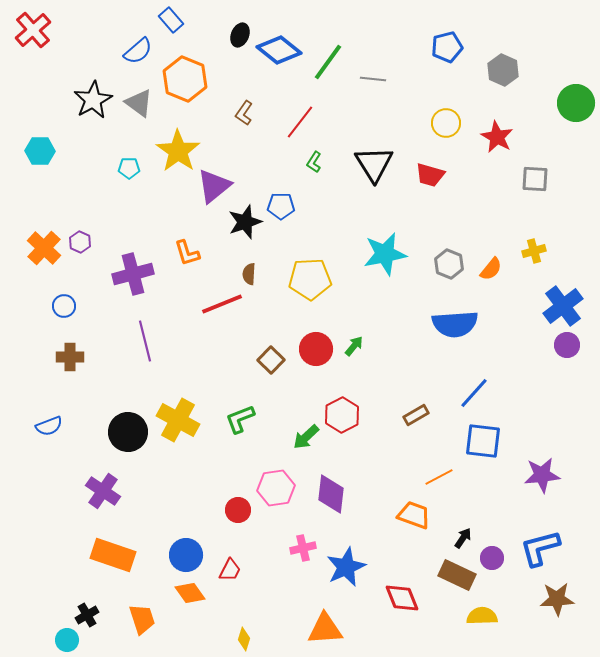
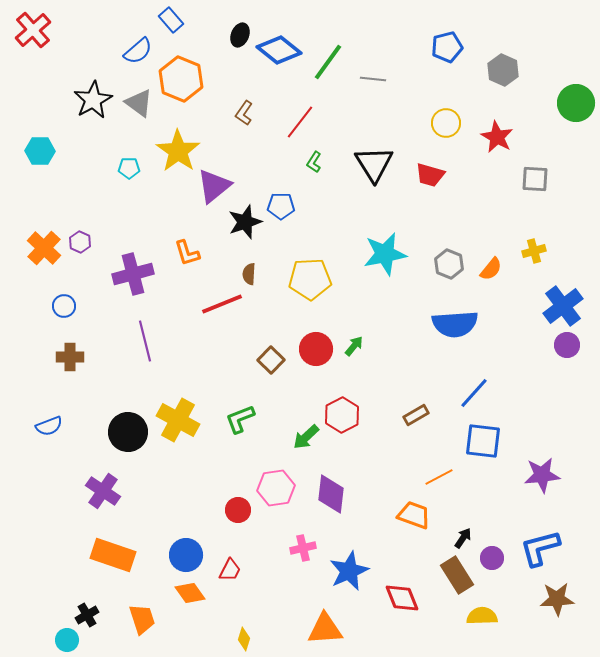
orange hexagon at (185, 79): moved 4 px left
blue star at (346, 567): moved 3 px right, 4 px down
brown rectangle at (457, 575): rotated 33 degrees clockwise
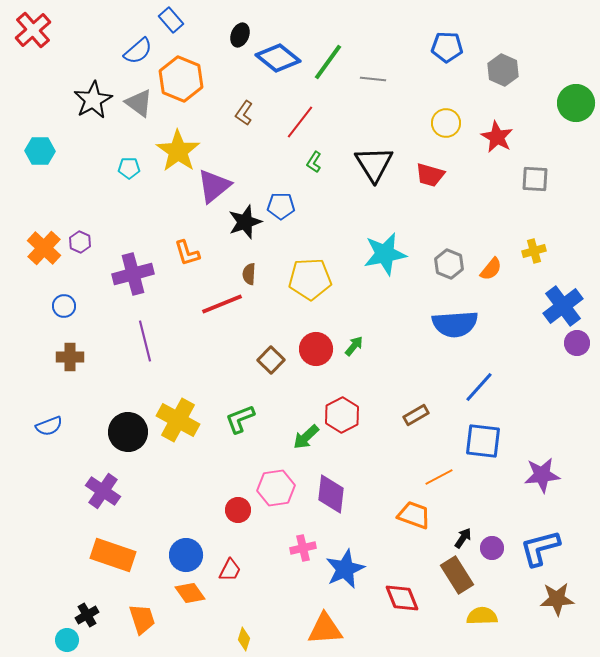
blue pentagon at (447, 47): rotated 16 degrees clockwise
blue diamond at (279, 50): moved 1 px left, 8 px down
purple circle at (567, 345): moved 10 px right, 2 px up
blue line at (474, 393): moved 5 px right, 6 px up
purple circle at (492, 558): moved 10 px up
blue star at (349, 571): moved 4 px left, 2 px up
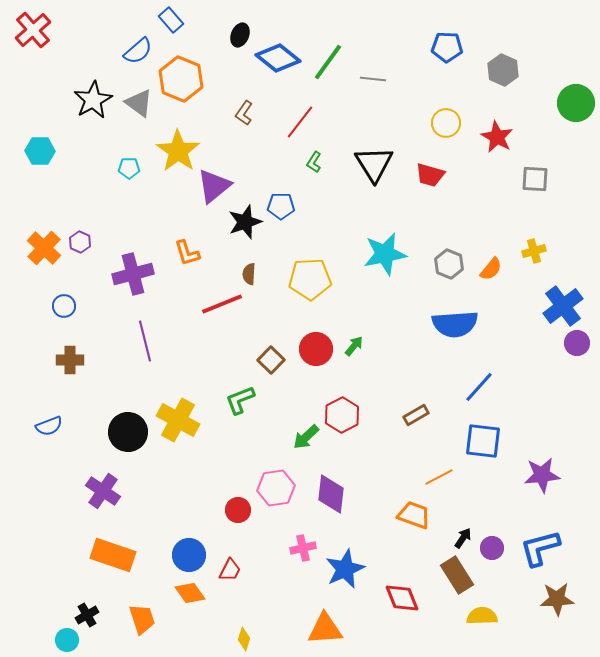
brown cross at (70, 357): moved 3 px down
green L-shape at (240, 419): moved 19 px up
blue circle at (186, 555): moved 3 px right
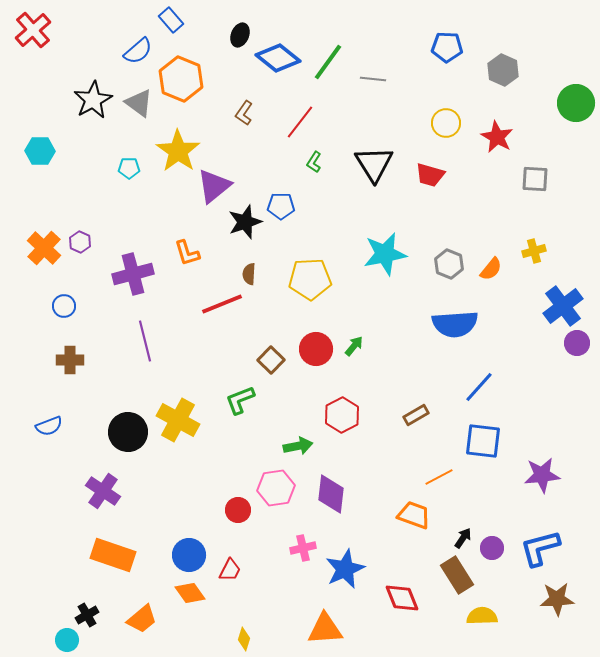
green arrow at (306, 437): moved 8 px left, 9 px down; rotated 148 degrees counterclockwise
orange trapezoid at (142, 619): rotated 68 degrees clockwise
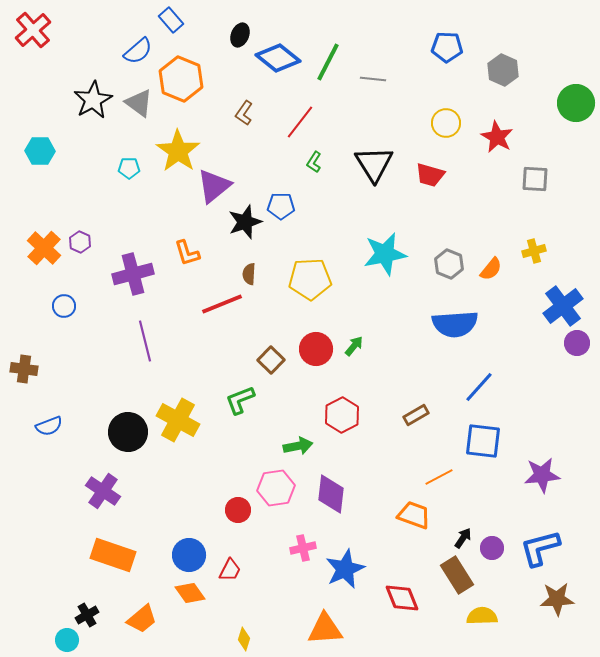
green line at (328, 62): rotated 9 degrees counterclockwise
brown cross at (70, 360): moved 46 px left, 9 px down; rotated 8 degrees clockwise
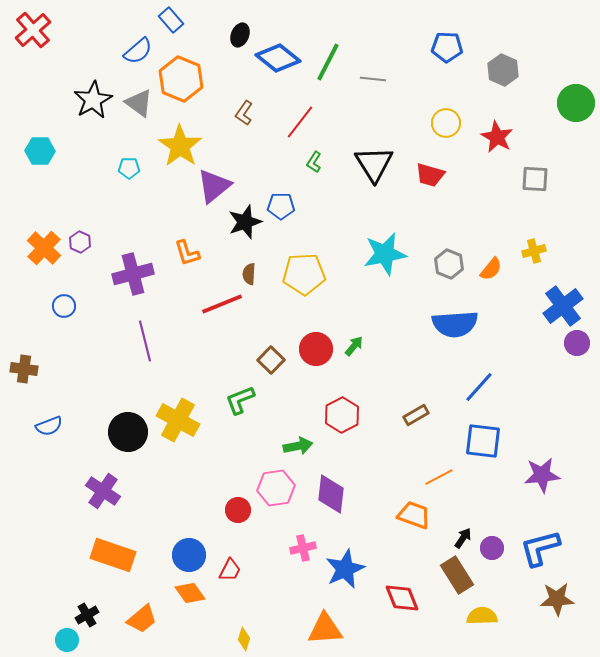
yellow star at (178, 151): moved 2 px right, 5 px up
yellow pentagon at (310, 279): moved 6 px left, 5 px up
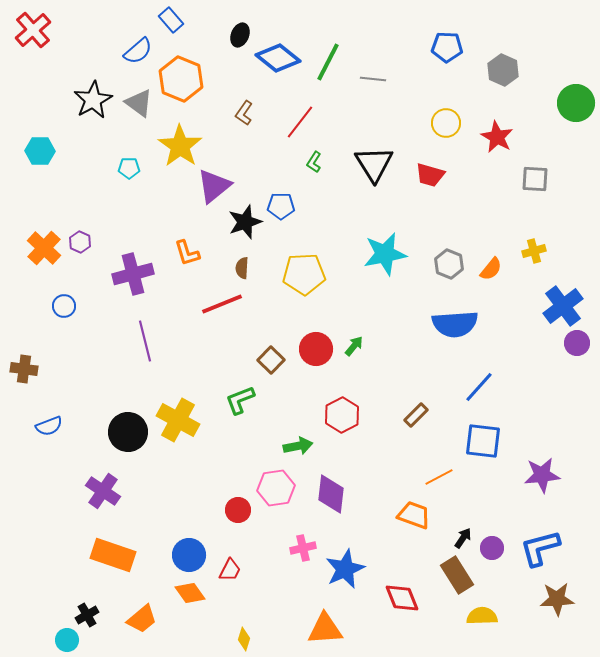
brown semicircle at (249, 274): moved 7 px left, 6 px up
brown rectangle at (416, 415): rotated 15 degrees counterclockwise
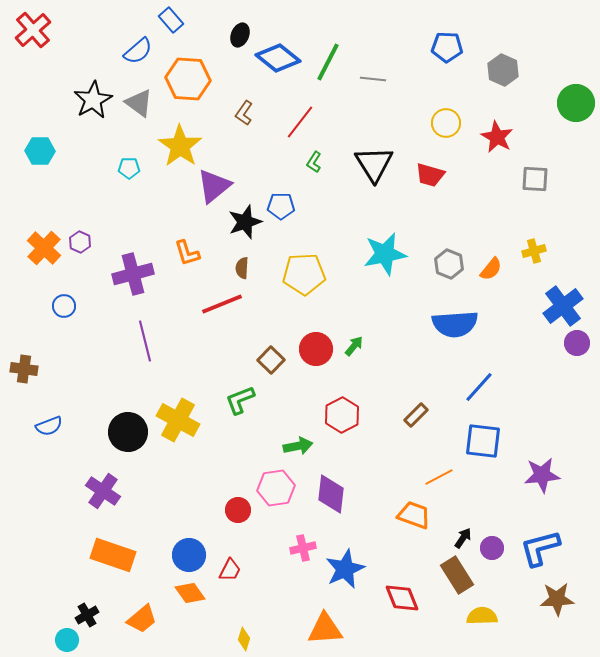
orange hexagon at (181, 79): moved 7 px right; rotated 18 degrees counterclockwise
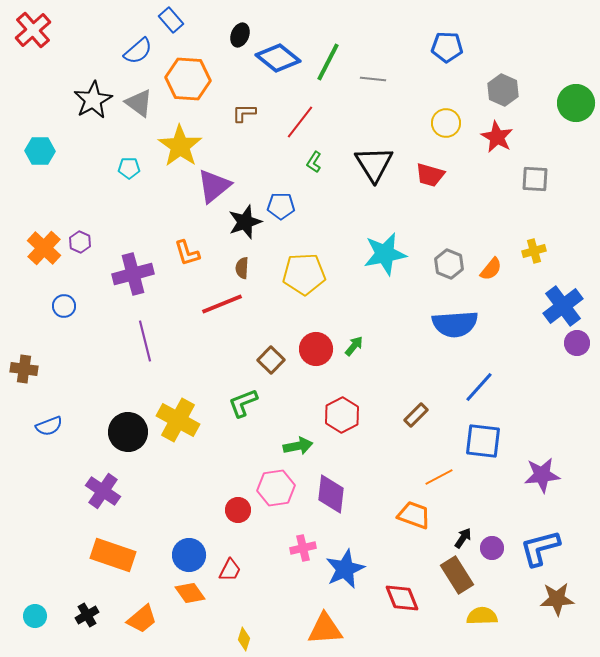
gray hexagon at (503, 70): moved 20 px down
brown L-shape at (244, 113): rotated 55 degrees clockwise
green L-shape at (240, 400): moved 3 px right, 3 px down
cyan circle at (67, 640): moved 32 px left, 24 px up
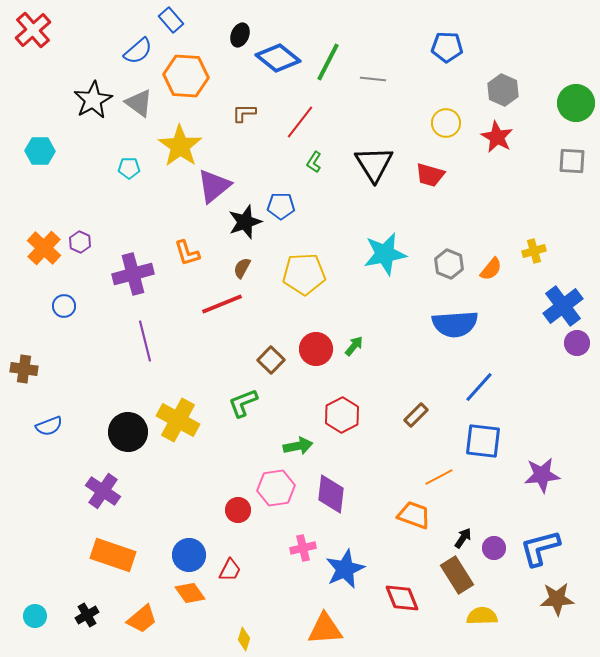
orange hexagon at (188, 79): moved 2 px left, 3 px up
gray square at (535, 179): moved 37 px right, 18 px up
brown semicircle at (242, 268): rotated 25 degrees clockwise
purple circle at (492, 548): moved 2 px right
